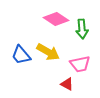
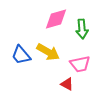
pink diamond: rotated 50 degrees counterclockwise
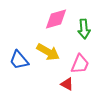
green arrow: moved 2 px right
blue trapezoid: moved 2 px left, 5 px down
pink trapezoid: rotated 55 degrees counterclockwise
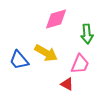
green arrow: moved 3 px right, 5 px down
yellow arrow: moved 2 px left, 1 px down
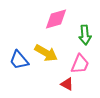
green arrow: moved 2 px left, 1 px down
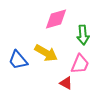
green arrow: moved 2 px left
blue trapezoid: moved 1 px left
red triangle: moved 1 px left, 1 px up
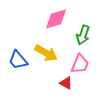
green arrow: rotated 24 degrees clockwise
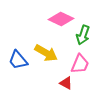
pink diamond: moved 5 px right; rotated 40 degrees clockwise
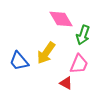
pink diamond: rotated 35 degrees clockwise
yellow arrow: rotated 95 degrees clockwise
blue trapezoid: moved 1 px right, 1 px down
pink trapezoid: moved 1 px left
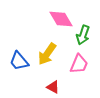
yellow arrow: moved 1 px right, 1 px down
red triangle: moved 13 px left, 4 px down
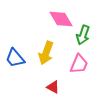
yellow arrow: moved 1 px left, 1 px up; rotated 15 degrees counterclockwise
blue trapezoid: moved 4 px left, 3 px up
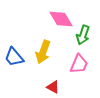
yellow arrow: moved 3 px left, 1 px up
blue trapezoid: moved 1 px left, 1 px up
